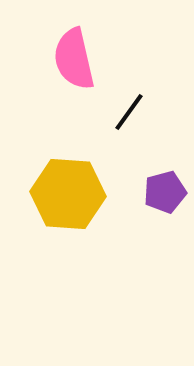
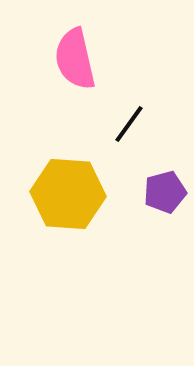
pink semicircle: moved 1 px right
black line: moved 12 px down
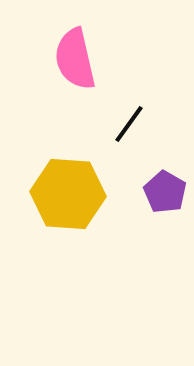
purple pentagon: rotated 27 degrees counterclockwise
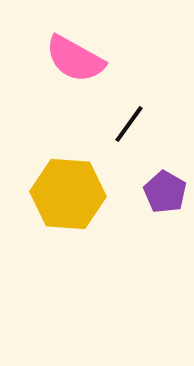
pink semicircle: rotated 48 degrees counterclockwise
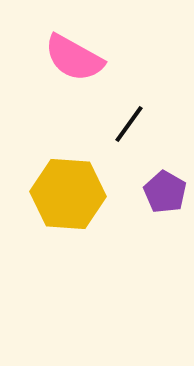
pink semicircle: moved 1 px left, 1 px up
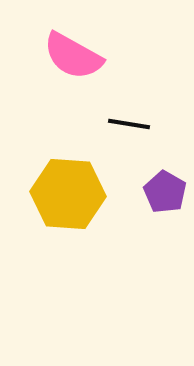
pink semicircle: moved 1 px left, 2 px up
black line: rotated 63 degrees clockwise
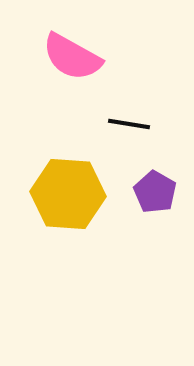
pink semicircle: moved 1 px left, 1 px down
purple pentagon: moved 10 px left
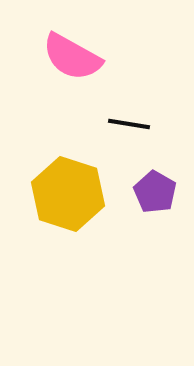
yellow hexagon: rotated 14 degrees clockwise
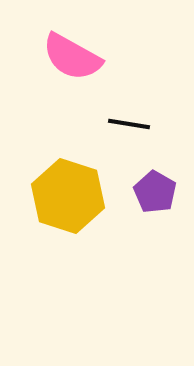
yellow hexagon: moved 2 px down
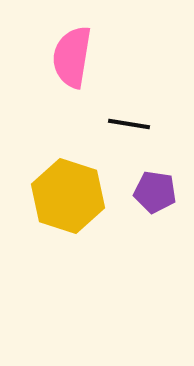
pink semicircle: rotated 70 degrees clockwise
purple pentagon: rotated 21 degrees counterclockwise
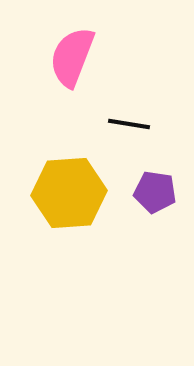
pink semicircle: rotated 12 degrees clockwise
yellow hexagon: moved 1 px right, 3 px up; rotated 22 degrees counterclockwise
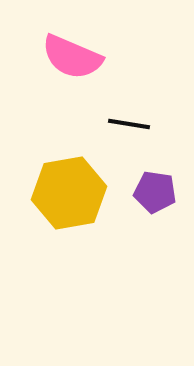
pink semicircle: rotated 88 degrees counterclockwise
yellow hexagon: rotated 6 degrees counterclockwise
